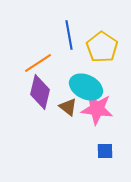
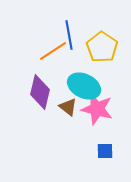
orange line: moved 15 px right, 12 px up
cyan ellipse: moved 2 px left, 1 px up
pink star: rotated 8 degrees clockwise
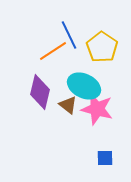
blue line: rotated 16 degrees counterclockwise
brown triangle: moved 2 px up
blue square: moved 7 px down
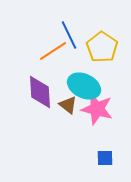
purple diamond: rotated 16 degrees counterclockwise
